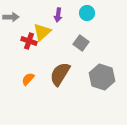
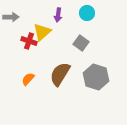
gray hexagon: moved 6 px left
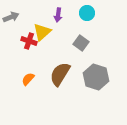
gray arrow: rotated 21 degrees counterclockwise
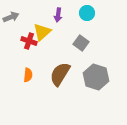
orange semicircle: moved 4 px up; rotated 144 degrees clockwise
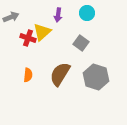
red cross: moved 1 px left, 3 px up
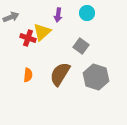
gray square: moved 3 px down
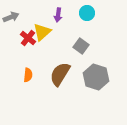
red cross: rotated 21 degrees clockwise
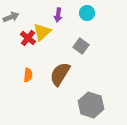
gray hexagon: moved 5 px left, 28 px down
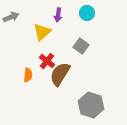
red cross: moved 19 px right, 23 px down
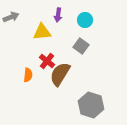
cyan circle: moved 2 px left, 7 px down
yellow triangle: rotated 36 degrees clockwise
